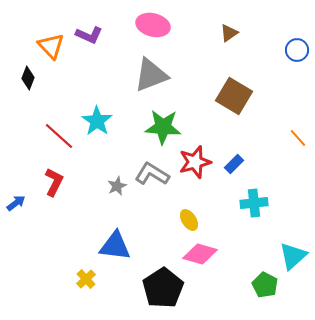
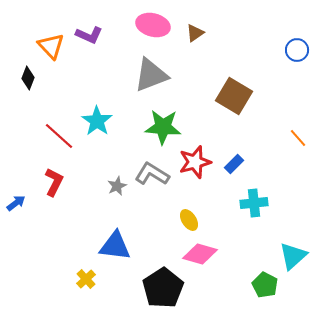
brown triangle: moved 34 px left
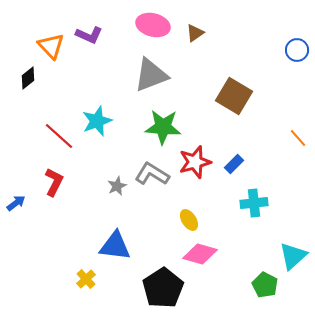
black diamond: rotated 30 degrees clockwise
cyan star: rotated 16 degrees clockwise
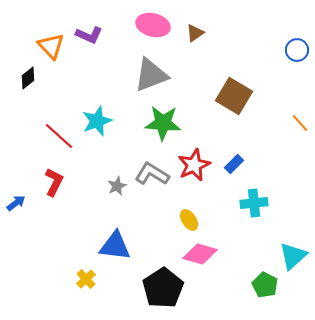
green star: moved 4 px up
orange line: moved 2 px right, 15 px up
red star: moved 1 px left, 3 px down; rotated 8 degrees counterclockwise
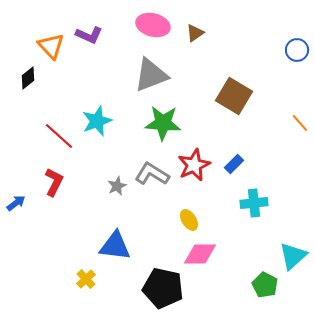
pink diamond: rotated 16 degrees counterclockwise
black pentagon: rotated 27 degrees counterclockwise
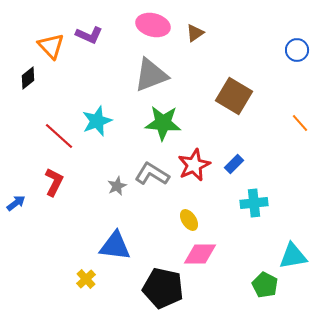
cyan triangle: rotated 32 degrees clockwise
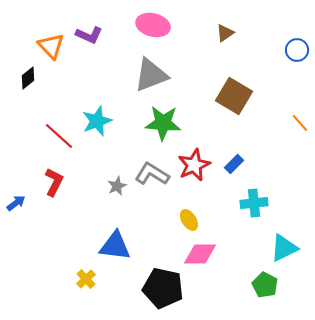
brown triangle: moved 30 px right
cyan triangle: moved 9 px left, 8 px up; rotated 16 degrees counterclockwise
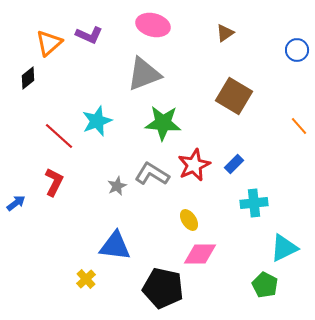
orange triangle: moved 2 px left, 3 px up; rotated 32 degrees clockwise
gray triangle: moved 7 px left, 1 px up
orange line: moved 1 px left, 3 px down
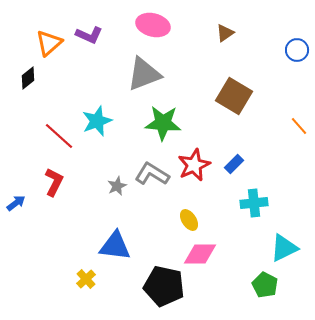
black pentagon: moved 1 px right, 2 px up
